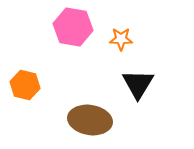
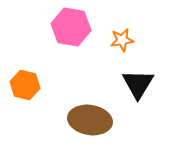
pink hexagon: moved 2 px left
orange star: moved 1 px right, 1 px down; rotated 10 degrees counterclockwise
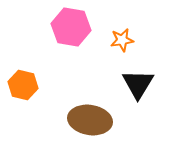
orange hexagon: moved 2 px left
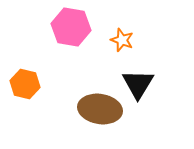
orange star: rotated 30 degrees clockwise
orange hexagon: moved 2 px right, 1 px up
brown ellipse: moved 10 px right, 11 px up
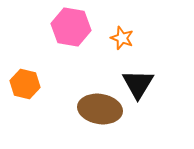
orange star: moved 2 px up
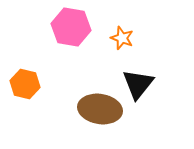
black triangle: rotated 8 degrees clockwise
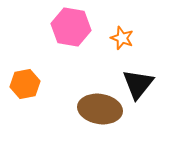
orange hexagon: rotated 24 degrees counterclockwise
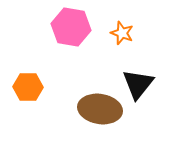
orange star: moved 5 px up
orange hexagon: moved 3 px right, 3 px down; rotated 12 degrees clockwise
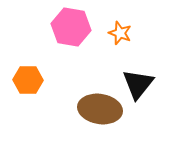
orange star: moved 2 px left
orange hexagon: moved 7 px up
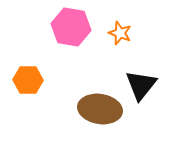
black triangle: moved 3 px right, 1 px down
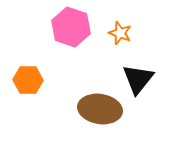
pink hexagon: rotated 9 degrees clockwise
black triangle: moved 3 px left, 6 px up
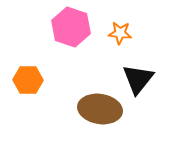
orange star: rotated 15 degrees counterclockwise
